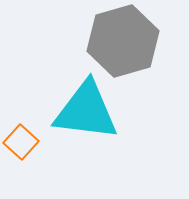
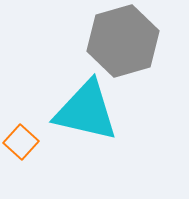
cyan triangle: rotated 6 degrees clockwise
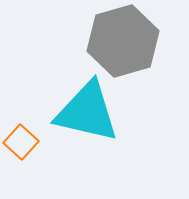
cyan triangle: moved 1 px right, 1 px down
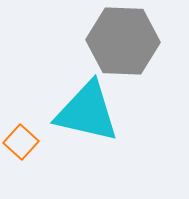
gray hexagon: rotated 18 degrees clockwise
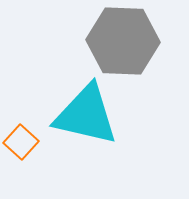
cyan triangle: moved 1 px left, 3 px down
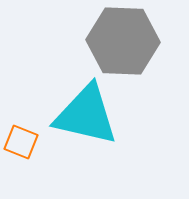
orange square: rotated 20 degrees counterclockwise
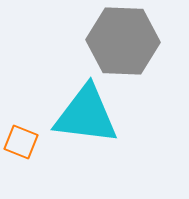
cyan triangle: rotated 6 degrees counterclockwise
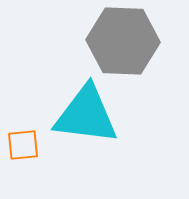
orange square: moved 2 px right, 3 px down; rotated 28 degrees counterclockwise
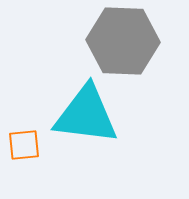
orange square: moved 1 px right
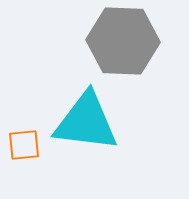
cyan triangle: moved 7 px down
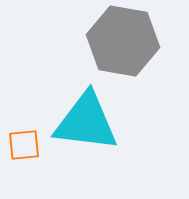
gray hexagon: rotated 8 degrees clockwise
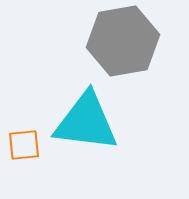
gray hexagon: rotated 20 degrees counterclockwise
